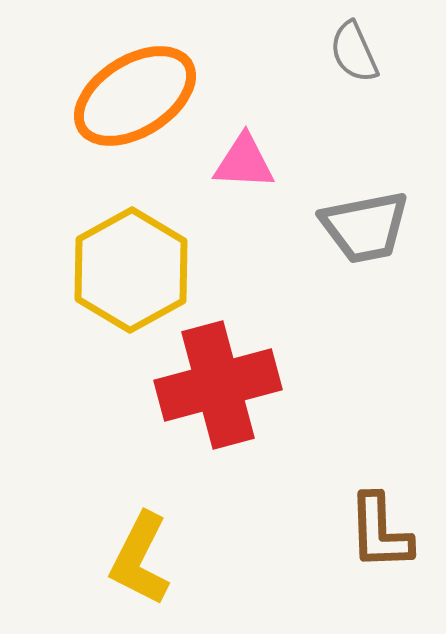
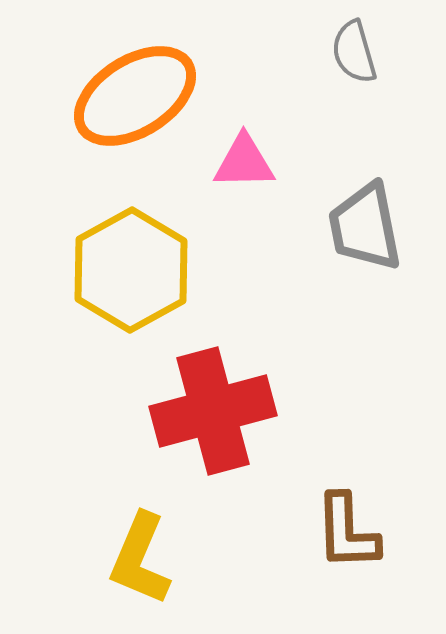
gray semicircle: rotated 8 degrees clockwise
pink triangle: rotated 4 degrees counterclockwise
gray trapezoid: rotated 90 degrees clockwise
red cross: moved 5 px left, 26 px down
brown L-shape: moved 33 px left
yellow L-shape: rotated 4 degrees counterclockwise
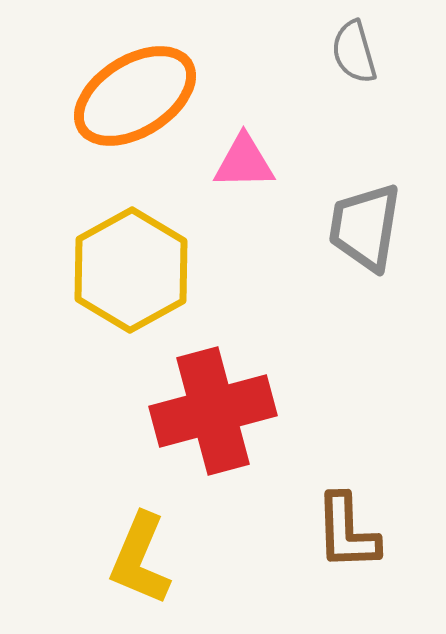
gray trapezoid: rotated 20 degrees clockwise
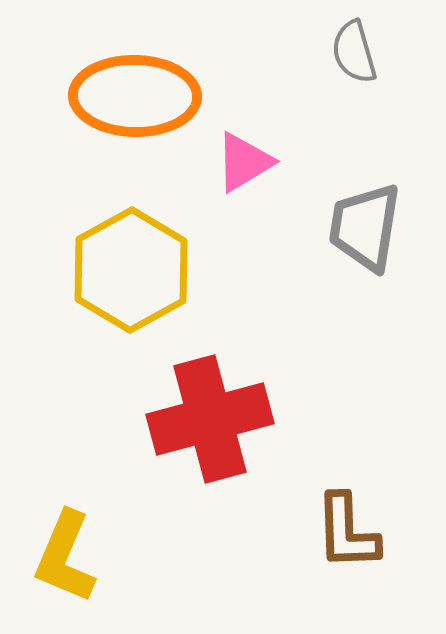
orange ellipse: rotated 33 degrees clockwise
pink triangle: rotated 30 degrees counterclockwise
red cross: moved 3 px left, 8 px down
yellow L-shape: moved 75 px left, 2 px up
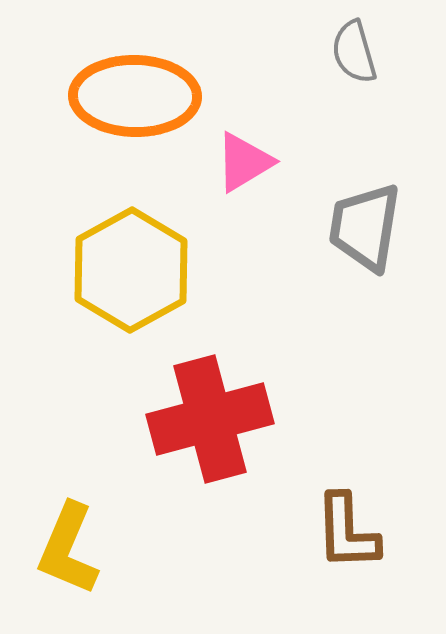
yellow L-shape: moved 3 px right, 8 px up
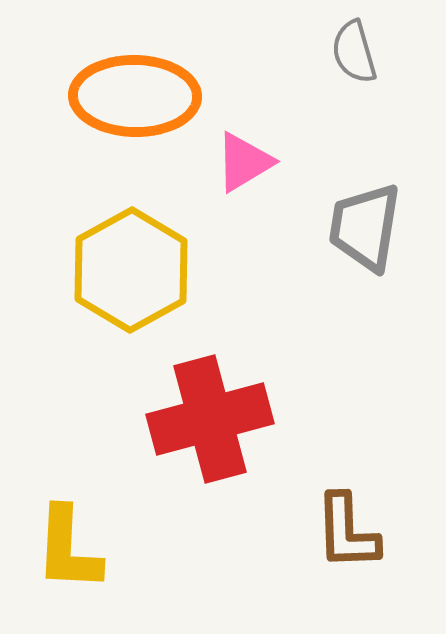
yellow L-shape: rotated 20 degrees counterclockwise
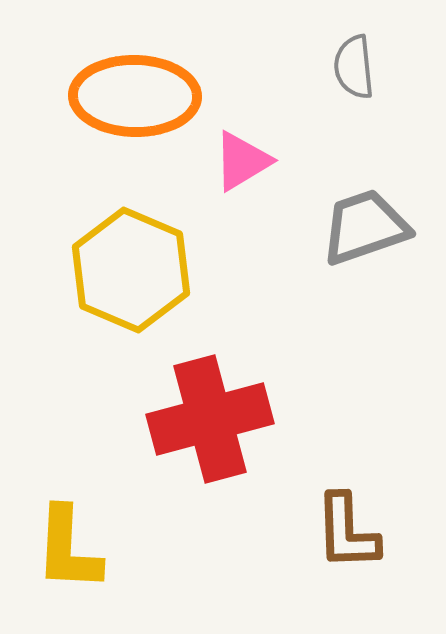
gray semicircle: moved 15 px down; rotated 10 degrees clockwise
pink triangle: moved 2 px left, 1 px up
gray trapezoid: rotated 62 degrees clockwise
yellow hexagon: rotated 8 degrees counterclockwise
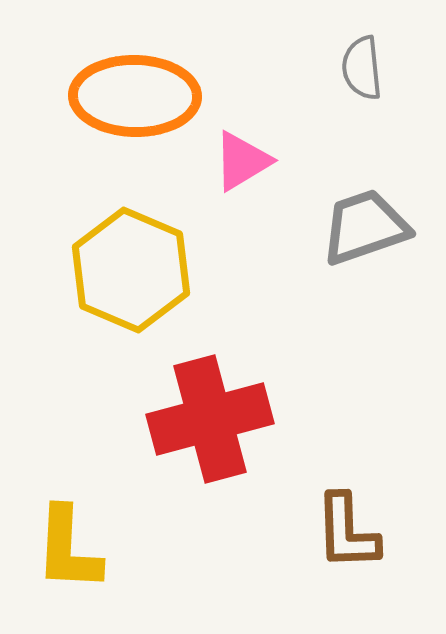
gray semicircle: moved 8 px right, 1 px down
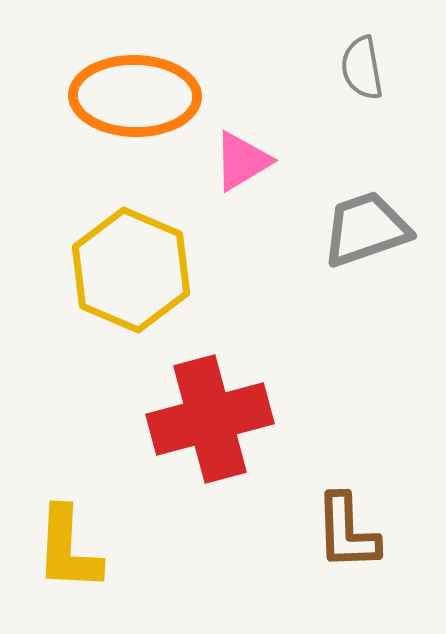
gray semicircle: rotated 4 degrees counterclockwise
gray trapezoid: moved 1 px right, 2 px down
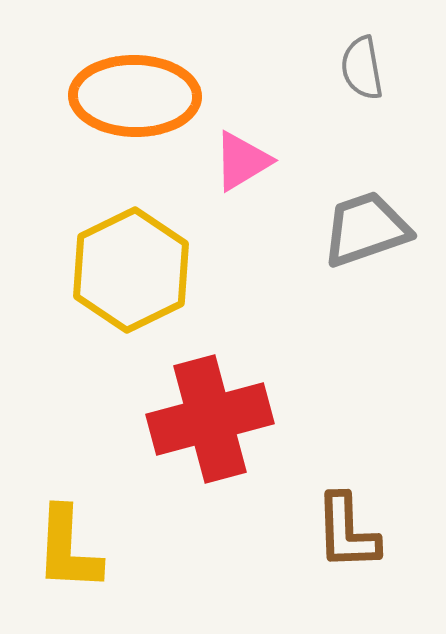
yellow hexagon: rotated 11 degrees clockwise
